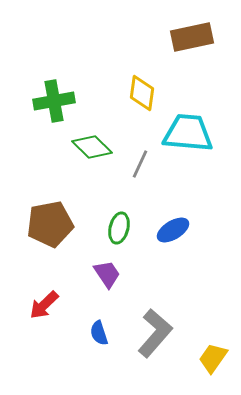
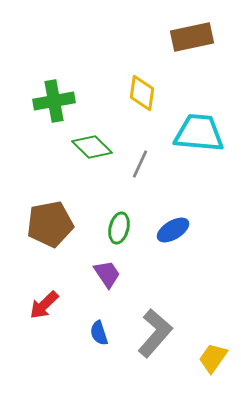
cyan trapezoid: moved 11 px right
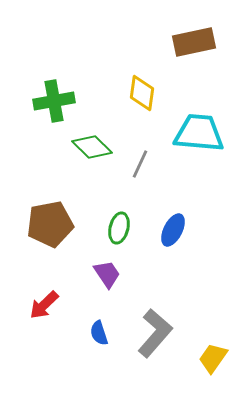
brown rectangle: moved 2 px right, 5 px down
blue ellipse: rotated 32 degrees counterclockwise
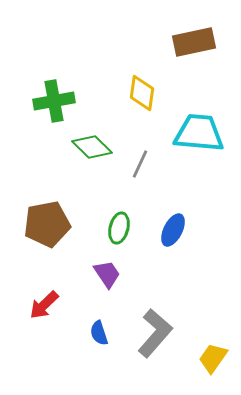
brown pentagon: moved 3 px left
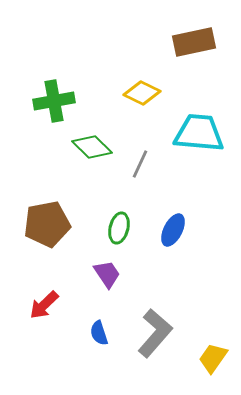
yellow diamond: rotated 72 degrees counterclockwise
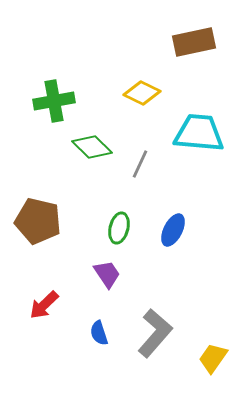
brown pentagon: moved 9 px left, 3 px up; rotated 24 degrees clockwise
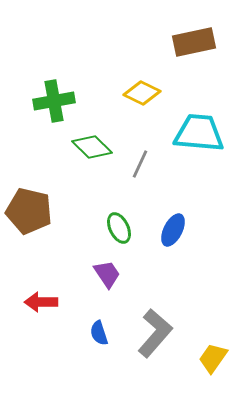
brown pentagon: moved 9 px left, 10 px up
green ellipse: rotated 40 degrees counterclockwise
red arrow: moved 3 px left, 3 px up; rotated 44 degrees clockwise
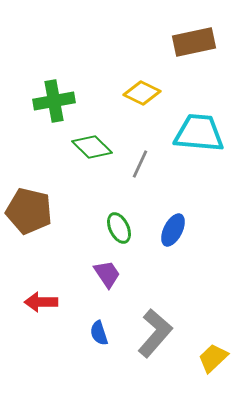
yellow trapezoid: rotated 12 degrees clockwise
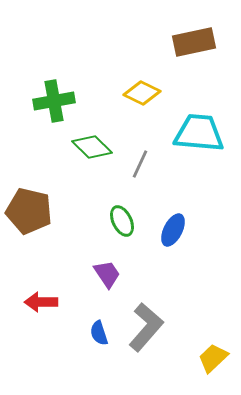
green ellipse: moved 3 px right, 7 px up
gray L-shape: moved 9 px left, 6 px up
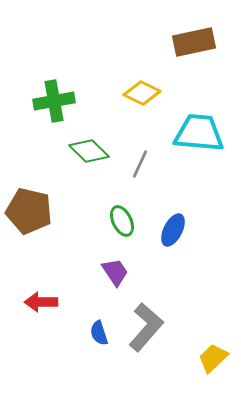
green diamond: moved 3 px left, 4 px down
purple trapezoid: moved 8 px right, 2 px up
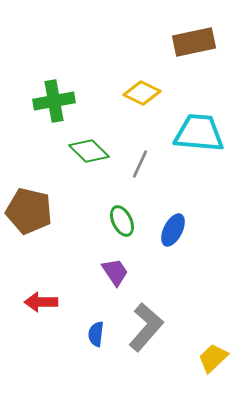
blue semicircle: moved 3 px left, 1 px down; rotated 25 degrees clockwise
